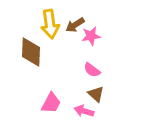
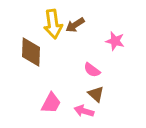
yellow arrow: moved 3 px right
pink star: moved 24 px right, 5 px down; rotated 24 degrees clockwise
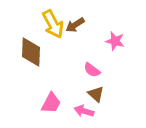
yellow arrow: rotated 20 degrees counterclockwise
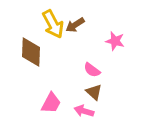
brown triangle: moved 2 px left, 2 px up
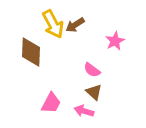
pink star: rotated 30 degrees clockwise
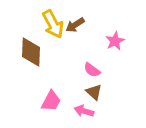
pink trapezoid: moved 2 px up
